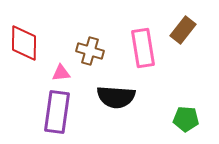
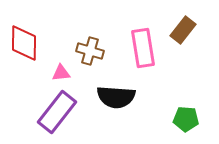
purple rectangle: rotated 30 degrees clockwise
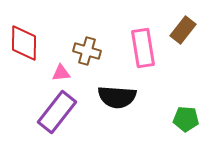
brown cross: moved 3 px left
black semicircle: moved 1 px right
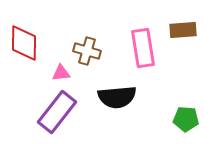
brown rectangle: rotated 48 degrees clockwise
black semicircle: rotated 9 degrees counterclockwise
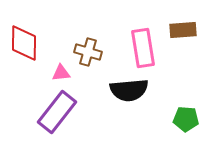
brown cross: moved 1 px right, 1 px down
black semicircle: moved 12 px right, 7 px up
